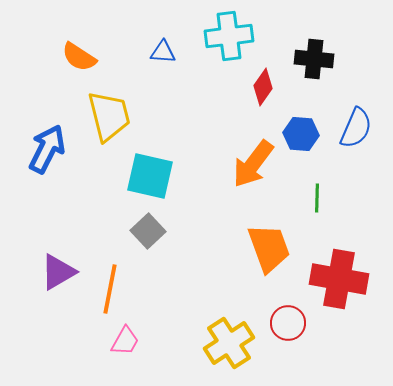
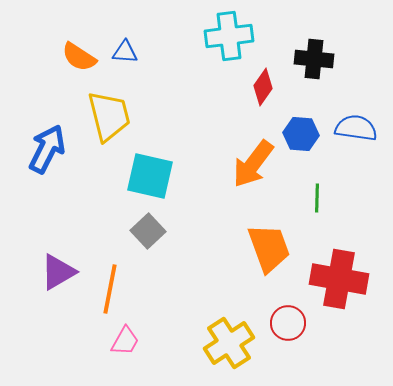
blue triangle: moved 38 px left
blue semicircle: rotated 105 degrees counterclockwise
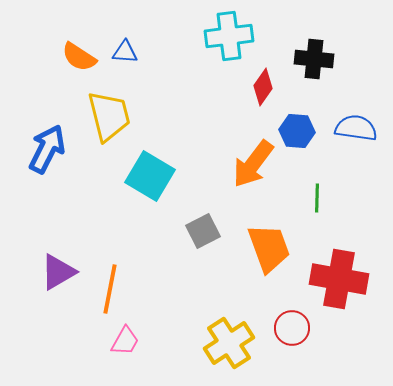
blue hexagon: moved 4 px left, 3 px up
cyan square: rotated 18 degrees clockwise
gray square: moved 55 px right; rotated 16 degrees clockwise
red circle: moved 4 px right, 5 px down
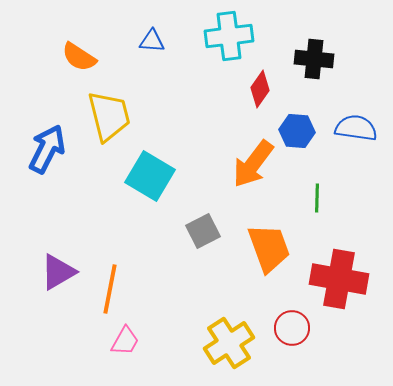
blue triangle: moved 27 px right, 11 px up
red diamond: moved 3 px left, 2 px down
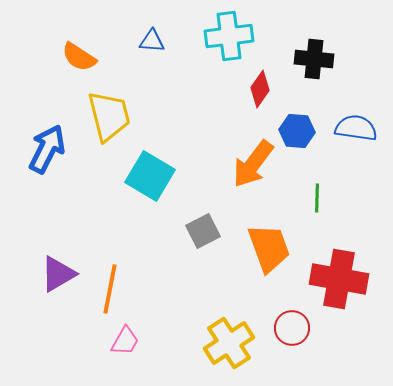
purple triangle: moved 2 px down
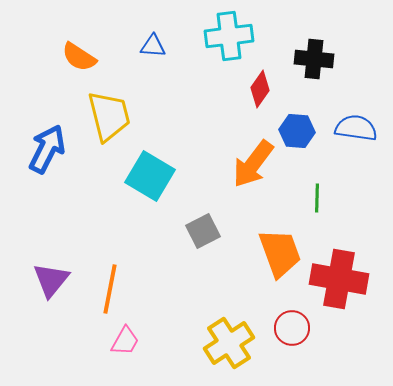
blue triangle: moved 1 px right, 5 px down
orange trapezoid: moved 11 px right, 5 px down
purple triangle: moved 7 px left, 6 px down; rotated 21 degrees counterclockwise
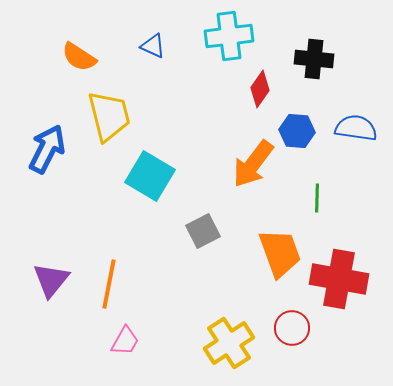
blue triangle: rotated 20 degrees clockwise
orange line: moved 1 px left, 5 px up
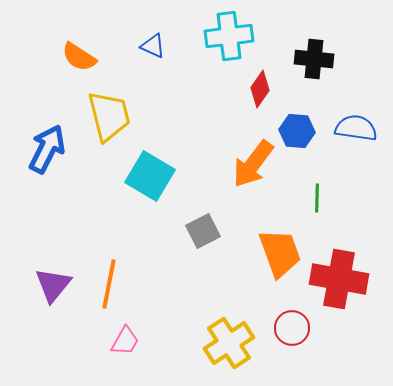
purple triangle: moved 2 px right, 5 px down
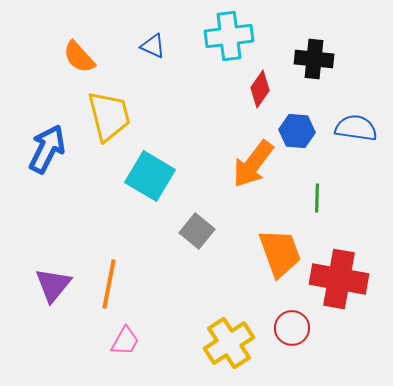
orange semicircle: rotated 15 degrees clockwise
gray square: moved 6 px left; rotated 24 degrees counterclockwise
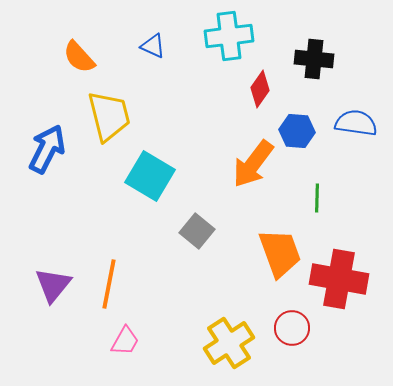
blue semicircle: moved 5 px up
